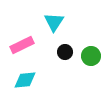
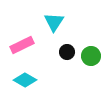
black circle: moved 2 px right
cyan diamond: rotated 35 degrees clockwise
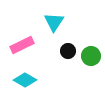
black circle: moved 1 px right, 1 px up
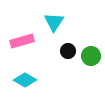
pink rectangle: moved 4 px up; rotated 10 degrees clockwise
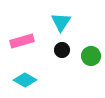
cyan triangle: moved 7 px right
black circle: moved 6 px left, 1 px up
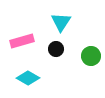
black circle: moved 6 px left, 1 px up
cyan diamond: moved 3 px right, 2 px up
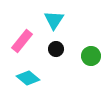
cyan triangle: moved 7 px left, 2 px up
pink rectangle: rotated 35 degrees counterclockwise
cyan diamond: rotated 10 degrees clockwise
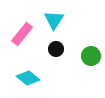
pink rectangle: moved 7 px up
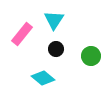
cyan diamond: moved 15 px right
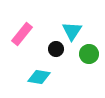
cyan triangle: moved 18 px right, 11 px down
green circle: moved 2 px left, 2 px up
cyan diamond: moved 4 px left, 1 px up; rotated 30 degrees counterclockwise
